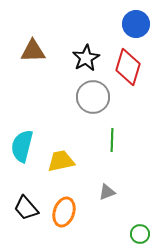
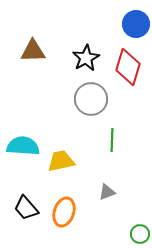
gray circle: moved 2 px left, 2 px down
cyan semicircle: moved 1 px right; rotated 80 degrees clockwise
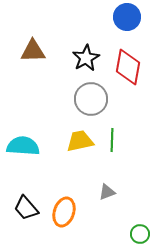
blue circle: moved 9 px left, 7 px up
red diamond: rotated 6 degrees counterclockwise
yellow trapezoid: moved 19 px right, 20 px up
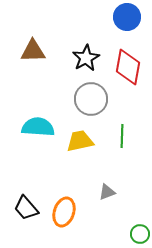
green line: moved 10 px right, 4 px up
cyan semicircle: moved 15 px right, 19 px up
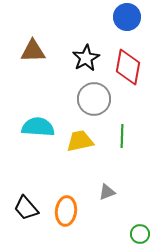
gray circle: moved 3 px right
orange ellipse: moved 2 px right, 1 px up; rotated 12 degrees counterclockwise
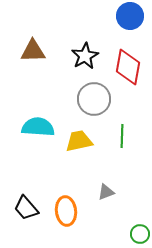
blue circle: moved 3 px right, 1 px up
black star: moved 1 px left, 2 px up
yellow trapezoid: moved 1 px left
gray triangle: moved 1 px left
orange ellipse: rotated 12 degrees counterclockwise
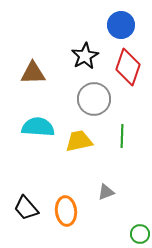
blue circle: moved 9 px left, 9 px down
brown triangle: moved 22 px down
red diamond: rotated 9 degrees clockwise
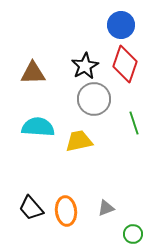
black star: moved 10 px down
red diamond: moved 3 px left, 3 px up
green line: moved 12 px right, 13 px up; rotated 20 degrees counterclockwise
gray triangle: moved 16 px down
black trapezoid: moved 5 px right
green circle: moved 7 px left
